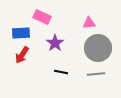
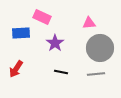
gray circle: moved 2 px right
red arrow: moved 6 px left, 14 px down
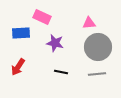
purple star: rotated 24 degrees counterclockwise
gray circle: moved 2 px left, 1 px up
red arrow: moved 2 px right, 2 px up
gray line: moved 1 px right
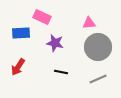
gray line: moved 1 px right, 5 px down; rotated 18 degrees counterclockwise
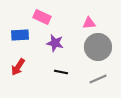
blue rectangle: moved 1 px left, 2 px down
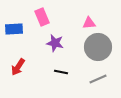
pink rectangle: rotated 42 degrees clockwise
blue rectangle: moved 6 px left, 6 px up
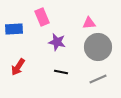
purple star: moved 2 px right, 1 px up
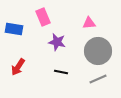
pink rectangle: moved 1 px right
blue rectangle: rotated 12 degrees clockwise
gray circle: moved 4 px down
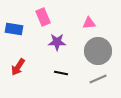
purple star: rotated 12 degrees counterclockwise
black line: moved 1 px down
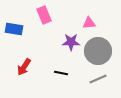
pink rectangle: moved 1 px right, 2 px up
purple star: moved 14 px right
red arrow: moved 6 px right
